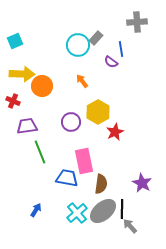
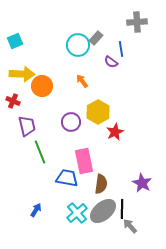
purple trapezoid: rotated 85 degrees clockwise
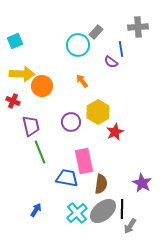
gray cross: moved 1 px right, 5 px down
gray rectangle: moved 6 px up
purple trapezoid: moved 4 px right
gray arrow: rotated 105 degrees counterclockwise
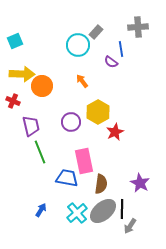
purple star: moved 2 px left
blue arrow: moved 5 px right
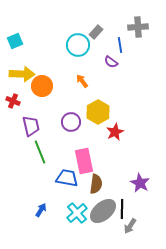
blue line: moved 1 px left, 4 px up
brown semicircle: moved 5 px left
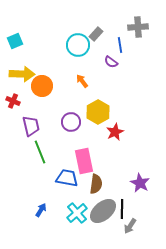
gray rectangle: moved 2 px down
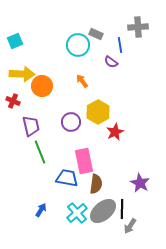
gray rectangle: rotated 72 degrees clockwise
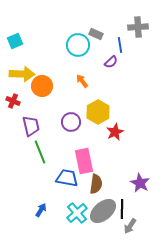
purple semicircle: rotated 80 degrees counterclockwise
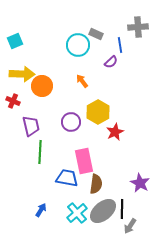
green line: rotated 25 degrees clockwise
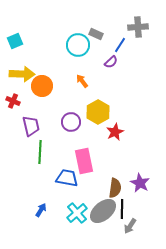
blue line: rotated 42 degrees clockwise
brown semicircle: moved 19 px right, 4 px down
